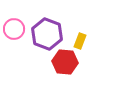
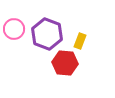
red hexagon: moved 1 px down
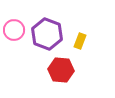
pink circle: moved 1 px down
red hexagon: moved 4 px left, 7 px down
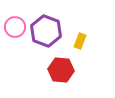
pink circle: moved 1 px right, 3 px up
purple hexagon: moved 1 px left, 3 px up
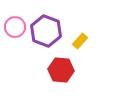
yellow rectangle: rotated 21 degrees clockwise
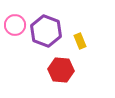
pink circle: moved 2 px up
yellow rectangle: rotated 63 degrees counterclockwise
